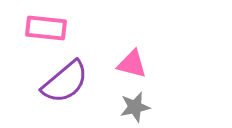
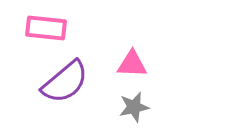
pink triangle: rotated 12 degrees counterclockwise
gray star: moved 1 px left
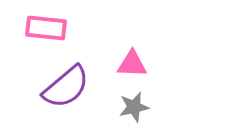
purple semicircle: moved 1 px right, 5 px down
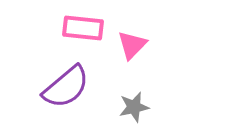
pink rectangle: moved 37 px right
pink triangle: moved 19 px up; rotated 48 degrees counterclockwise
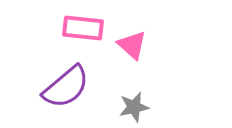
pink triangle: rotated 32 degrees counterclockwise
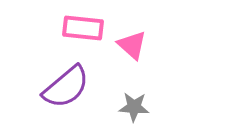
gray star: rotated 16 degrees clockwise
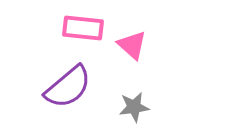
purple semicircle: moved 2 px right
gray star: rotated 12 degrees counterclockwise
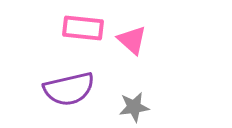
pink triangle: moved 5 px up
purple semicircle: moved 1 px right, 2 px down; rotated 27 degrees clockwise
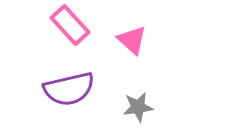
pink rectangle: moved 13 px left, 3 px up; rotated 42 degrees clockwise
gray star: moved 4 px right
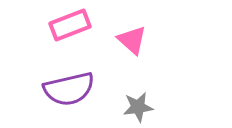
pink rectangle: rotated 69 degrees counterclockwise
